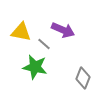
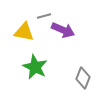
yellow triangle: moved 3 px right
gray line: moved 28 px up; rotated 56 degrees counterclockwise
green star: rotated 15 degrees clockwise
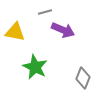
gray line: moved 1 px right, 4 px up
yellow triangle: moved 9 px left
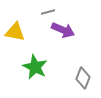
gray line: moved 3 px right
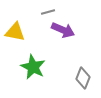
green star: moved 2 px left
